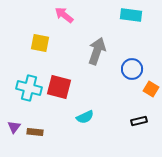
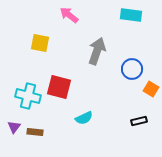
pink arrow: moved 5 px right
cyan cross: moved 1 px left, 8 px down
cyan semicircle: moved 1 px left, 1 px down
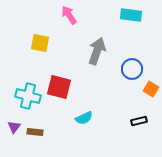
pink arrow: rotated 18 degrees clockwise
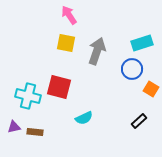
cyan rectangle: moved 11 px right, 28 px down; rotated 25 degrees counterclockwise
yellow square: moved 26 px right
black rectangle: rotated 28 degrees counterclockwise
purple triangle: rotated 40 degrees clockwise
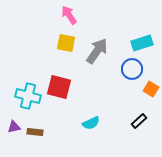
gray arrow: rotated 16 degrees clockwise
cyan semicircle: moved 7 px right, 5 px down
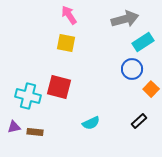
cyan rectangle: moved 1 px right, 1 px up; rotated 15 degrees counterclockwise
gray arrow: moved 28 px right, 32 px up; rotated 40 degrees clockwise
orange square: rotated 14 degrees clockwise
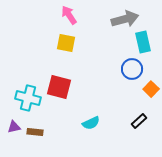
cyan rectangle: rotated 70 degrees counterclockwise
cyan cross: moved 2 px down
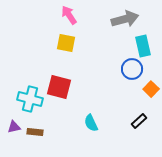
cyan rectangle: moved 4 px down
cyan cross: moved 2 px right, 1 px down
cyan semicircle: rotated 90 degrees clockwise
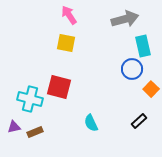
brown rectangle: rotated 28 degrees counterclockwise
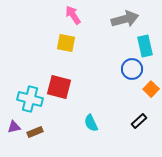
pink arrow: moved 4 px right
cyan rectangle: moved 2 px right
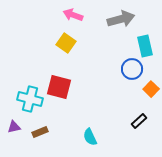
pink arrow: rotated 36 degrees counterclockwise
gray arrow: moved 4 px left
yellow square: rotated 24 degrees clockwise
cyan semicircle: moved 1 px left, 14 px down
brown rectangle: moved 5 px right
